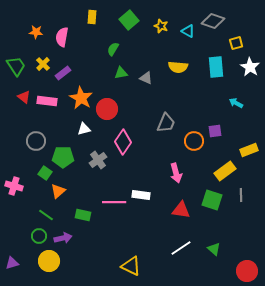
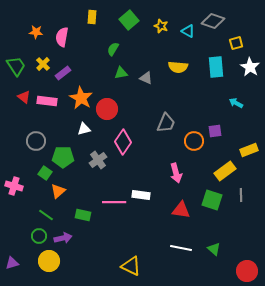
white line at (181, 248): rotated 45 degrees clockwise
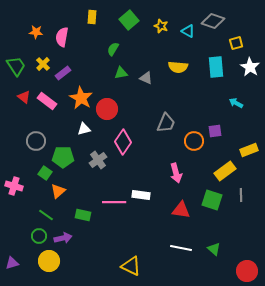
pink rectangle at (47, 101): rotated 30 degrees clockwise
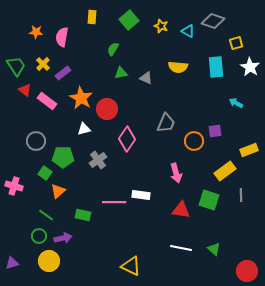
red triangle at (24, 97): moved 1 px right, 7 px up
pink diamond at (123, 142): moved 4 px right, 3 px up
green square at (212, 200): moved 3 px left
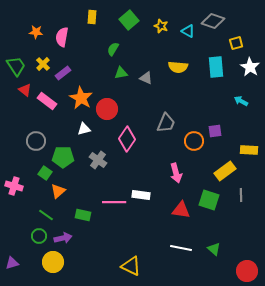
cyan arrow at (236, 103): moved 5 px right, 2 px up
yellow rectangle at (249, 150): rotated 24 degrees clockwise
gray cross at (98, 160): rotated 18 degrees counterclockwise
yellow circle at (49, 261): moved 4 px right, 1 px down
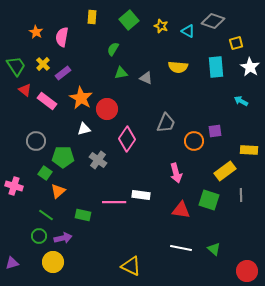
orange star at (36, 32): rotated 24 degrees clockwise
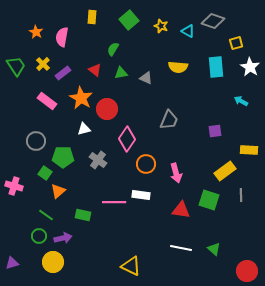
red triangle at (25, 90): moved 70 px right, 20 px up
gray trapezoid at (166, 123): moved 3 px right, 3 px up
orange circle at (194, 141): moved 48 px left, 23 px down
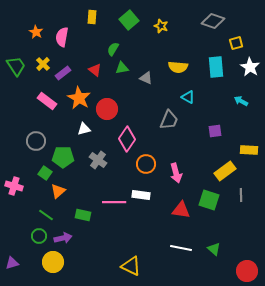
cyan triangle at (188, 31): moved 66 px down
green triangle at (121, 73): moved 1 px right, 5 px up
orange star at (81, 98): moved 2 px left
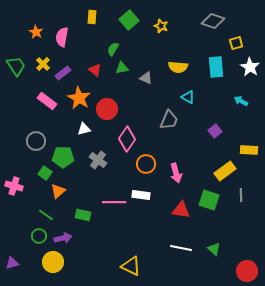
purple square at (215, 131): rotated 32 degrees counterclockwise
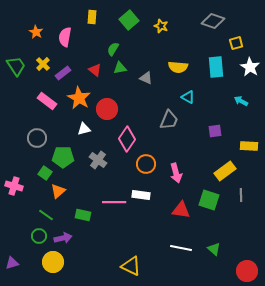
pink semicircle at (62, 37): moved 3 px right
green triangle at (122, 68): moved 2 px left
purple square at (215, 131): rotated 32 degrees clockwise
gray circle at (36, 141): moved 1 px right, 3 px up
yellow rectangle at (249, 150): moved 4 px up
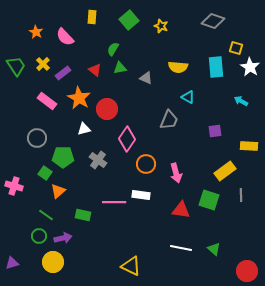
pink semicircle at (65, 37): rotated 54 degrees counterclockwise
yellow square at (236, 43): moved 5 px down; rotated 32 degrees clockwise
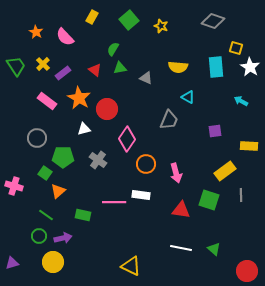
yellow rectangle at (92, 17): rotated 24 degrees clockwise
